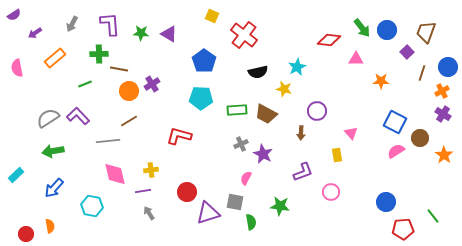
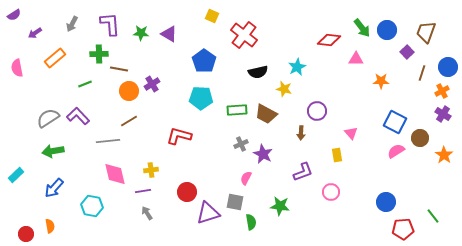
gray arrow at (149, 213): moved 2 px left
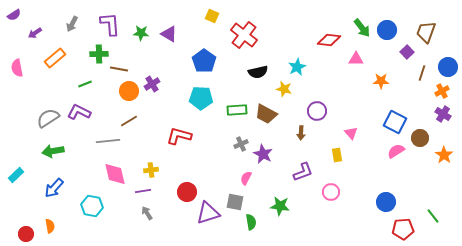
purple L-shape at (78, 116): moved 1 px right, 4 px up; rotated 20 degrees counterclockwise
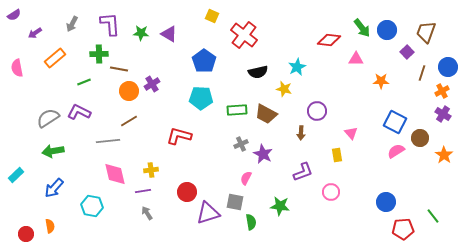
green line at (85, 84): moved 1 px left, 2 px up
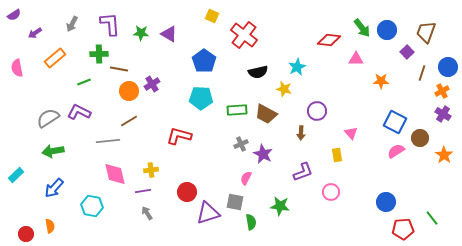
green line at (433, 216): moved 1 px left, 2 px down
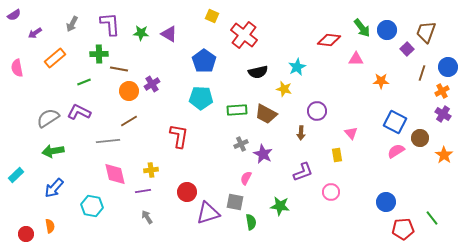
purple square at (407, 52): moved 3 px up
red L-shape at (179, 136): rotated 85 degrees clockwise
gray arrow at (147, 213): moved 4 px down
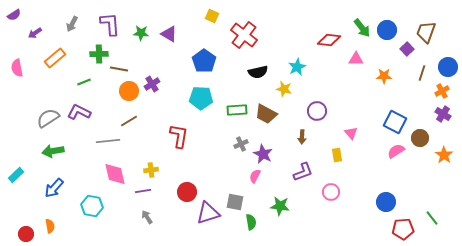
orange star at (381, 81): moved 3 px right, 5 px up
brown arrow at (301, 133): moved 1 px right, 4 px down
pink semicircle at (246, 178): moved 9 px right, 2 px up
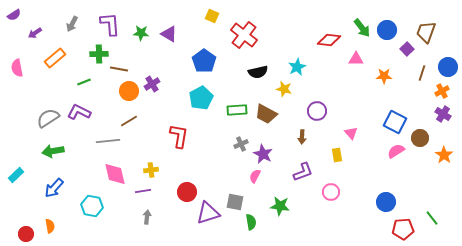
cyan pentagon at (201, 98): rotated 30 degrees counterclockwise
gray arrow at (147, 217): rotated 40 degrees clockwise
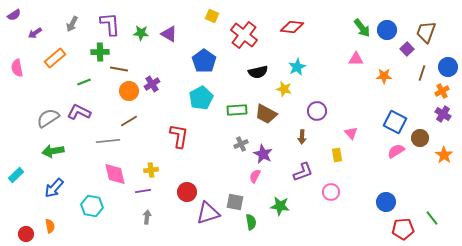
red diamond at (329, 40): moved 37 px left, 13 px up
green cross at (99, 54): moved 1 px right, 2 px up
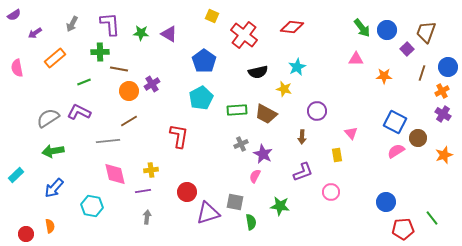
brown circle at (420, 138): moved 2 px left
orange star at (444, 155): rotated 18 degrees clockwise
